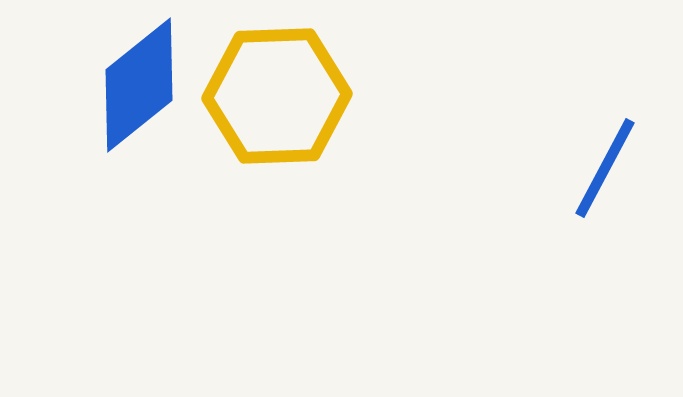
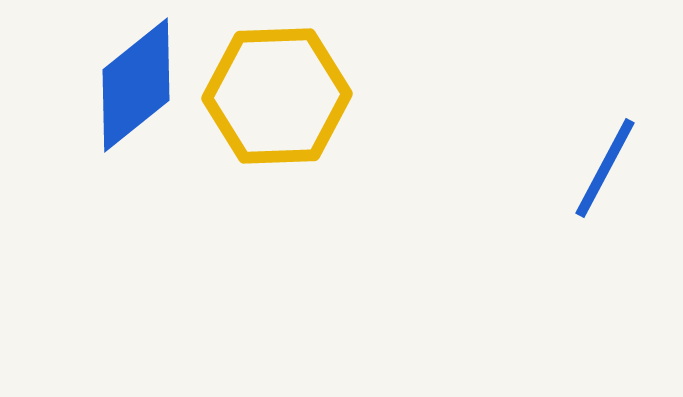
blue diamond: moved 3 px left
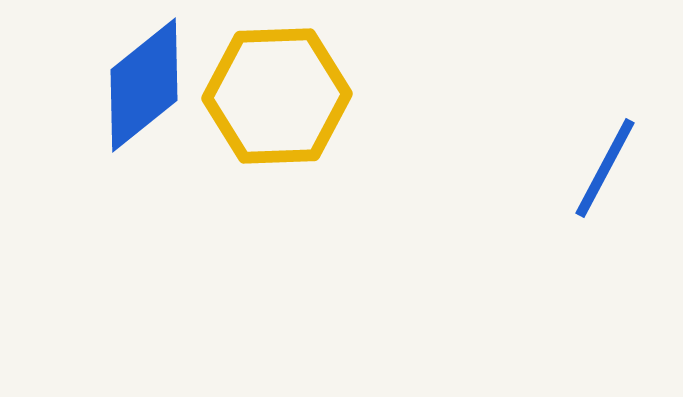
blue diamond: moved 8 px right
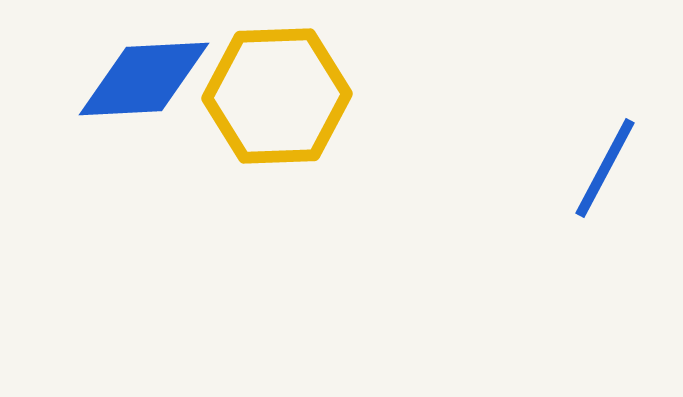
blue diamond: moved 6 px up; rotated 36 degrees clockwise
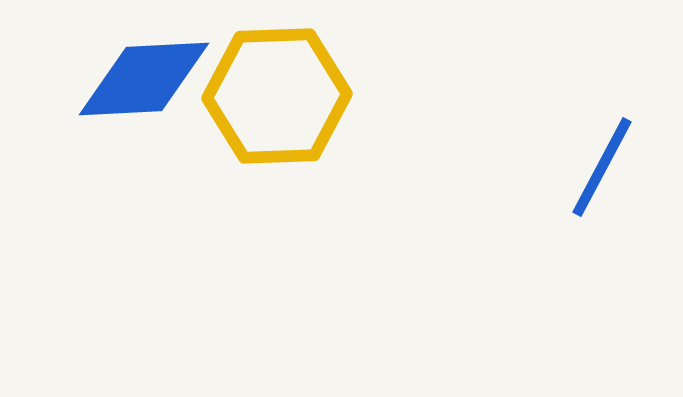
blue line: moved 3 px left, 1 px up
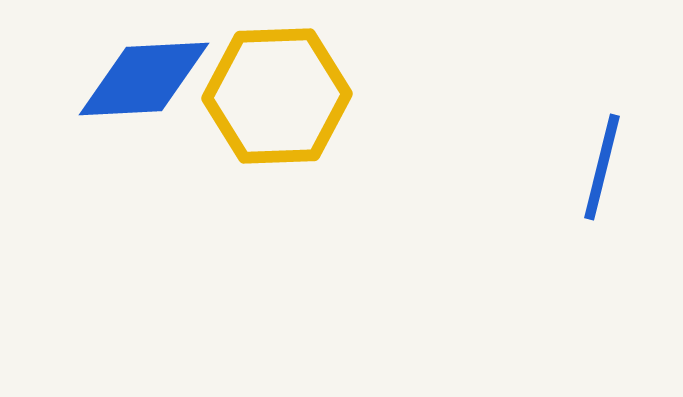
blue line: rotated 14 degrees counterclockwise
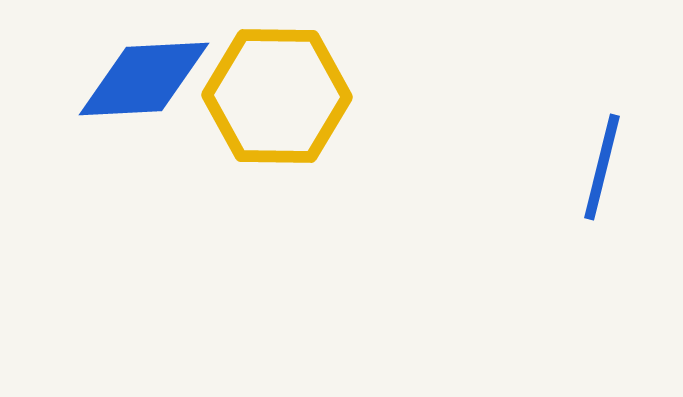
yellow hexagon: rotated 3 degrees clockwise
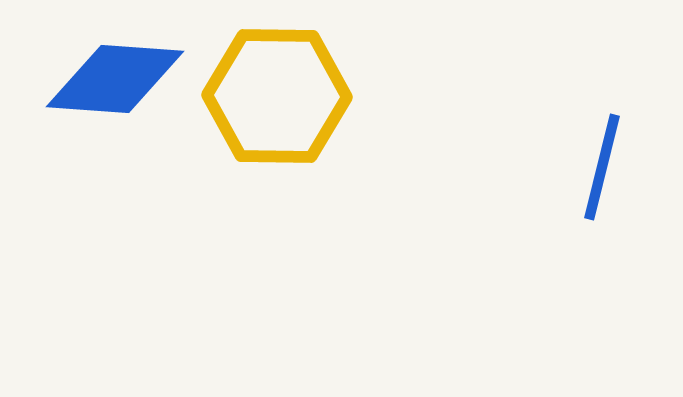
blue diamond: moved 29 px left; rotated 7 degrees clockwise
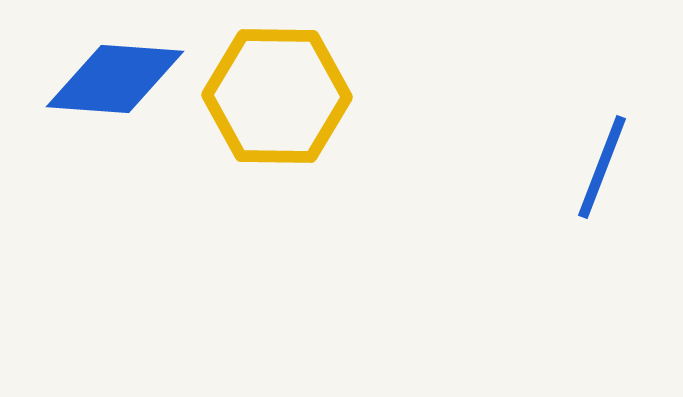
blue line: rotated 7 degrees clockwise
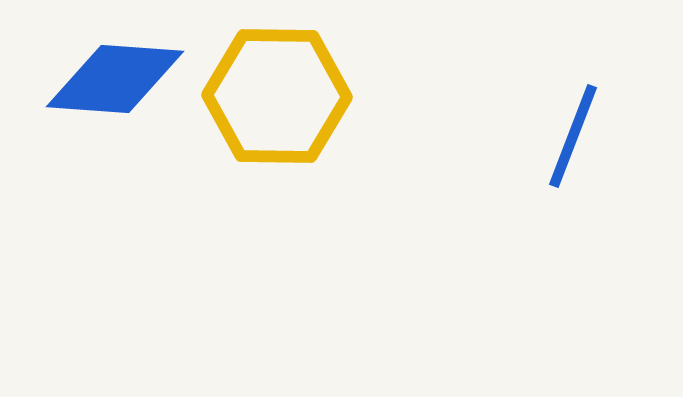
blue line: moved 29 px left, 31 px up
